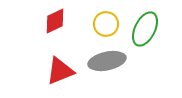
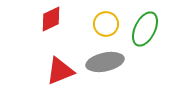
red diamond: moved 4 px left, 2 px up
gray ellipse: moved 2 px left, 1 px down
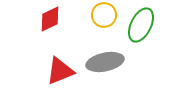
red diamond: moved 1 px left
yellow circle: moved 2 px left, 9 px up
green ellipse: moved 4 px left, 4 px up
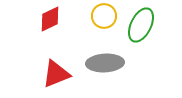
yellow circle: moved 1 px down
gray ellipse: moved 1 px down; rotated 9 degrees clockwise
red triangle: moved 4 px left, 3 px down
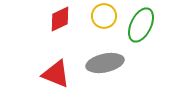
red diamond: moved 10 px right
gray ellipse: rotated 9 degrees counterclockwise
red triangle: rotated 44 degrees clockwise
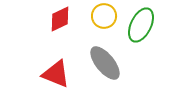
gray ellipse: rotated 63 degrees clockwise
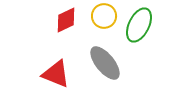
red diamond: moved 6 px right, 1 px down
green ellipse: moved 2 px left
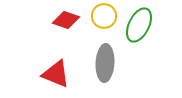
red diamond: rotated 44 degrees clockwise
gray ellipse: rotated 42 degrees clockwise
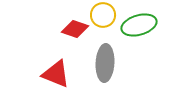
yellow circle: moved 1 px left, 1 px up
red diamond: moved 9 px right, 9 px down
green ellipse: rotated 48 degrees clockwise
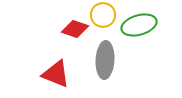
gray ellipse: moved 3 px up
